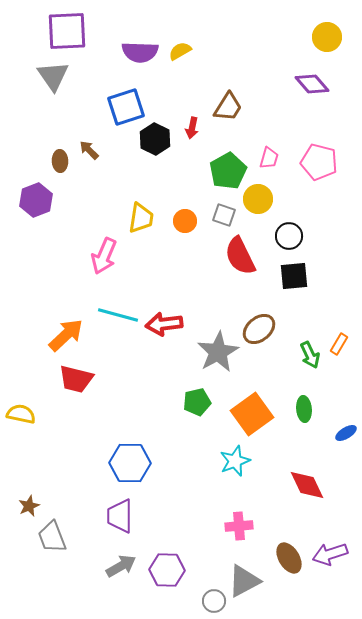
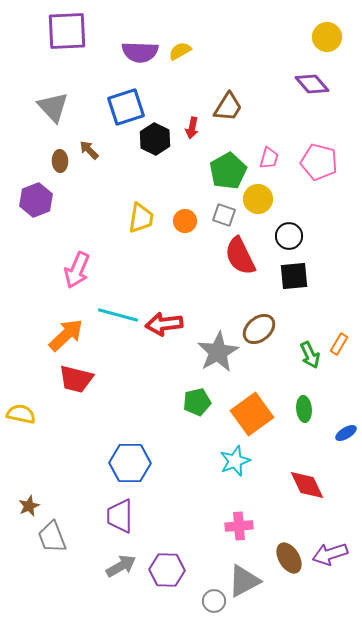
gray triangle at (53, 76): moved 31 px down; rotated 8 degrees counterclockwise
pink arrow at (104, 256): moved 27 px left, 14 px down
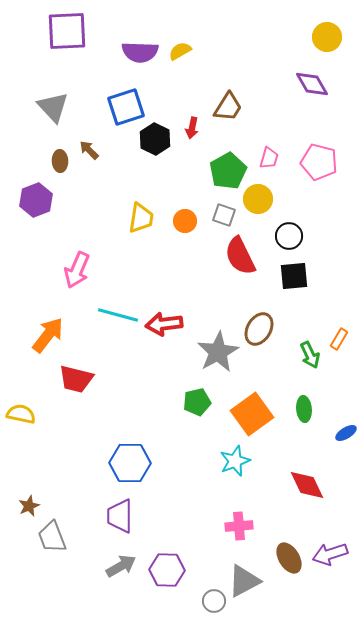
purple diamond at (312, 84): rotated 12 degrees clockwise
brown ellipse at (259, 329): rotated 20 degrees counterclockwise
orange arrow at (66, 335): moved 18 px left; rotated 9 degrees counterclockwise
orange rectangle at (339, 344): moved 5 px up
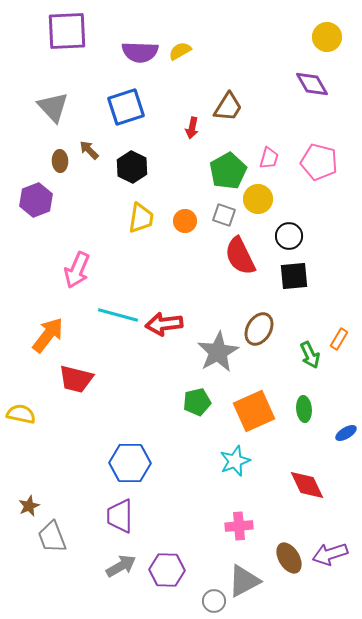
black hexagon at (155, 139): moved 23 px left, 28 px down
orange square at (252, 414): moved 2 px right, 3 px up; rotated 12 degrees clockwise
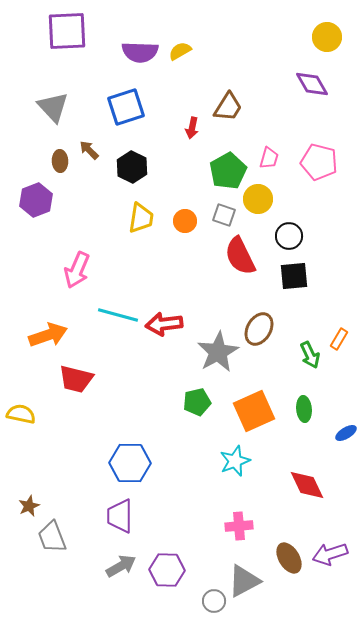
orange arrow at (48, 335): rotated 33 degrees clockwise
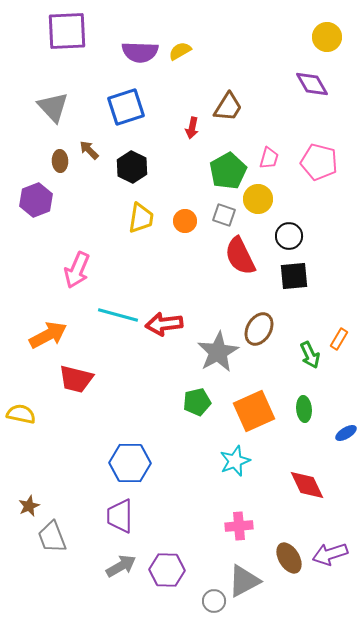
orange arrow at (48, 335): rotated 9 degrees counterclockwise
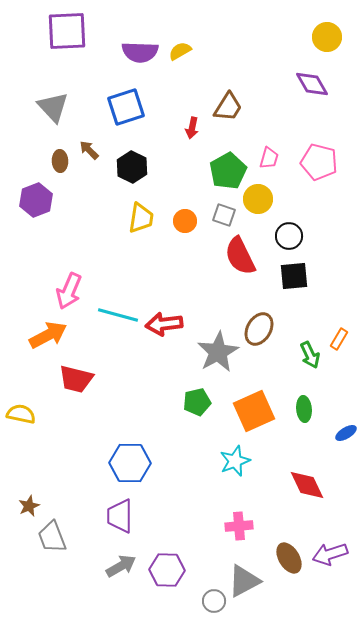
pink arrow at (77, 270): moved 8 px left, 21 px down
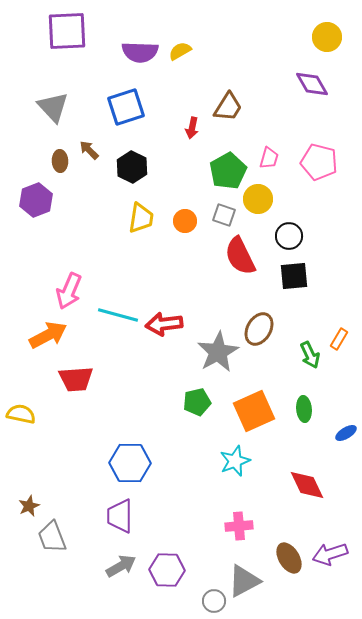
red trapezoid at (76, 379): rotated 18 degrees counterclockwise
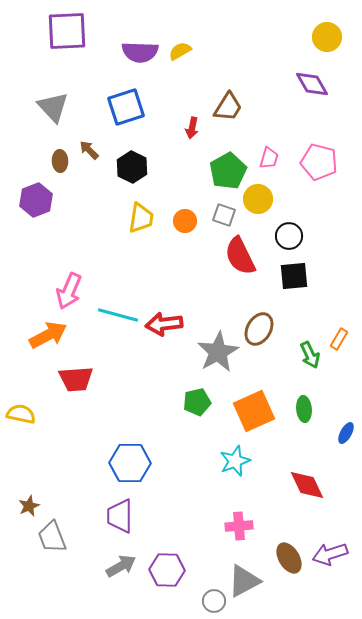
blue ellipse at (346, 433): rotated 30 degrees counterclockwise
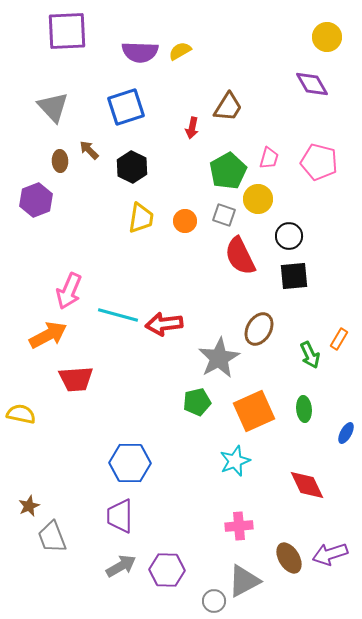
gray star at (218, 352): moved 1 px right, 6 px down
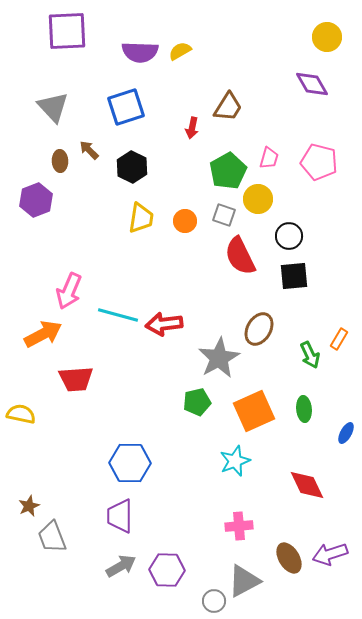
orange arrow at (48, 335): moved 5 px left, 1 px up
